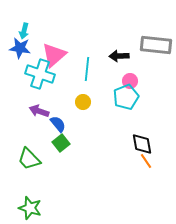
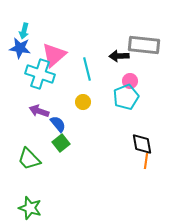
gray rectangle: moved 12 px left
cyan line: rotated 20 degrees counterclockwise
orange line: rotated 42 degrees clockwise
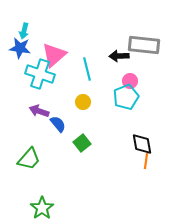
green square: moved 21 px right
green trapezoid: rotated 95 degrees counterclockwise
green star: moved 12 px right; rotated 20 degrees clockwise
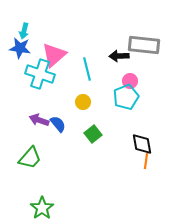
purple arrow: moved 9 px down
green square: moved 11 px right, 9 px up
green trapezoid: moved 1 px right, 1 px up
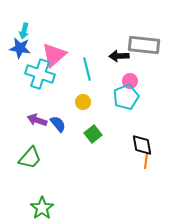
purple arrow: moved 2 px left
black diamond: moved 1 px down
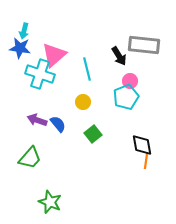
black arrow: rotated 120 degrees counterclockwise
green star: moved 8 px right, 6 px up; rotated 15 degrees counterclockwise
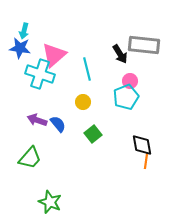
black arrow: moved 1 px right, 2 px up
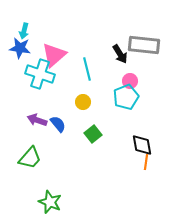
orange line: moved 1 px down
